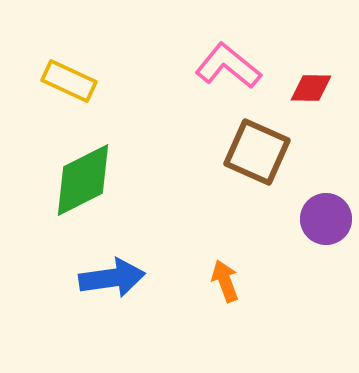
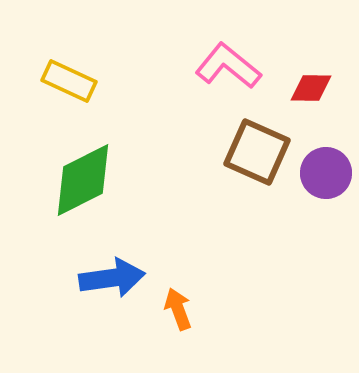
purple circle: moved 46 px up
orange arrow: moved 47 px left, 28 px down
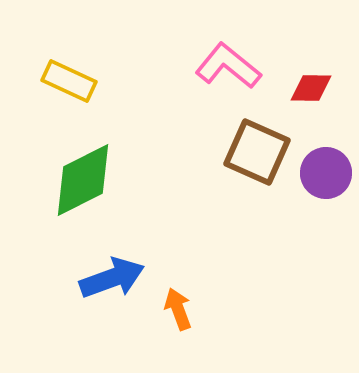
blue arrow: rotated 12 degrees counterclockwise
